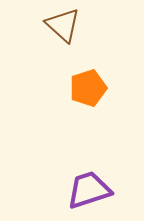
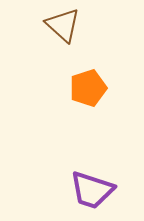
purple trapezoid: moved 3 px right; rotated 144 degrees counterclockwise
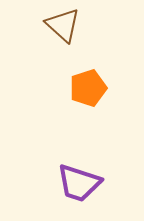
purple trapezoid: moved 13 px left, 7 px up
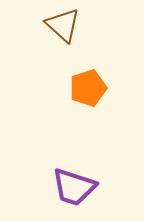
purple trapezoid: moved 5 px left, 4 px down
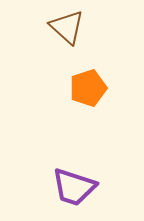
brown triangle: moved 4 px right, 2 px down
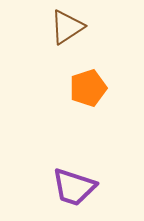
brown triangle: rotated 45 degrees clockwise
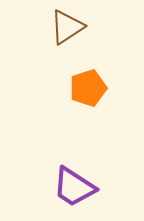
purple trapezoid: rotated 15 degrees clockwise
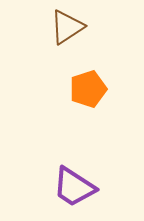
orange pentagon: moved 1 px down
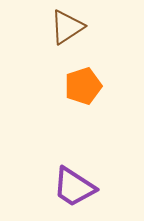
orange pentagon: moved 5 px left, 3 px up
